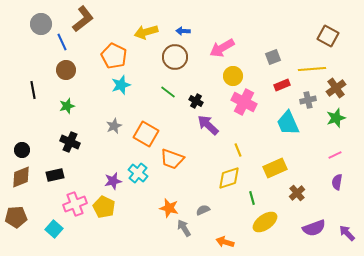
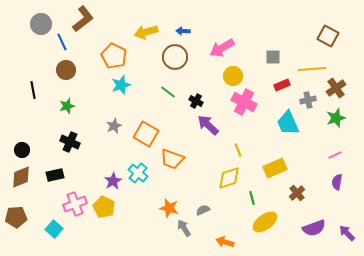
gray square at (273, 57): rotated 21 degrees clockwise
purple star at (113, 181): rotated 18 degrees counterclockwise
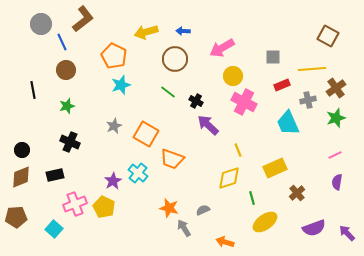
brown circle at (175, 57): moved 2 px down
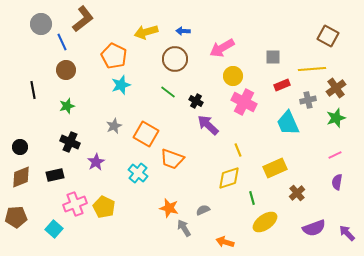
black circle at (22, 150): moved 2 px left, 3 px up
purple star at (113, 181): moved 17 px left, 19 px up
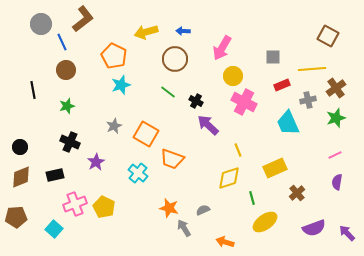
pink arrow at (222, 48): rotated 30 degrees counterclockwise
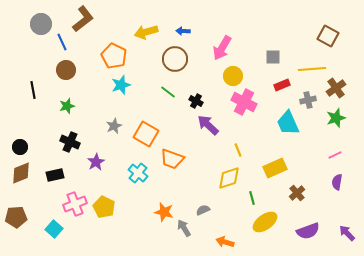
brown diamond at (21, 177): moved 4 px up
orange star at (169, 208): moved 5 px left, 4 px down
purple semicircle at (314, 228): moved 6 px left, 3 px down
